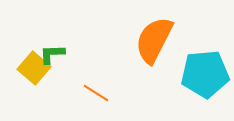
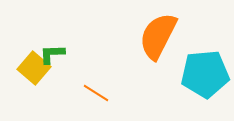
orange semicircle: moved 4 px right, 4 px up
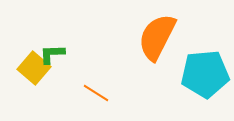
orange semicircle: moved 1 px left, 1 px down
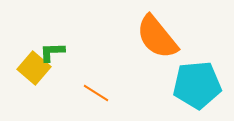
orange semicircle: rotated 66 degrees counterclockwise
green L-shape: moved 2 px up
cyan pentagon: moved 8 px left, 11 px down
